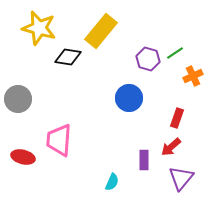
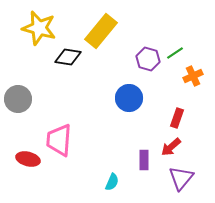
red ellipse: moved 5 px right, 2 px down
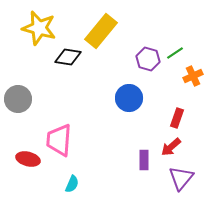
cyan semicircle: moved 40 px left, 2 px down
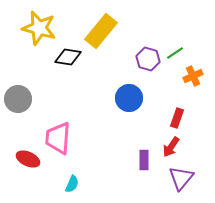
pink trapezoid: moved 1 px left, 2 px up
red arrow: rotated 15 degrees counterclockwise
red ellipse: rotated 10 degrees clockwise
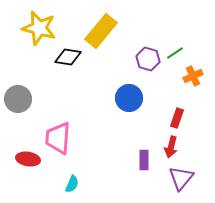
red arrow: rotated 20 degrees counterclockwise
red ellipse: rotated 15 degrees counterclockwise
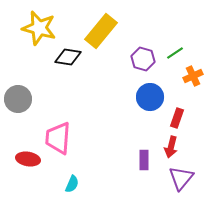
purple hexagon: moved 5 px left
blue circle: moved 21 px right, 1 px up
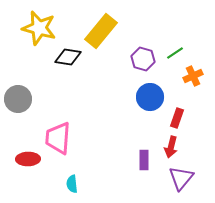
red ellipse: rotated 10 degrees counterclockwise
cyan semicircle: rotated 150 degrees clockwise
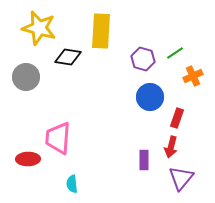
yellow rectangle: rotated 36 degrees counterclockwise
gray circle: moved 8 px right, 22 px up
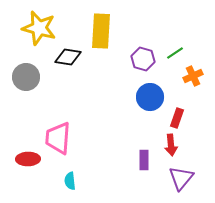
red arrow: moved 2 px up; rotated 20 degrees counterclockwise
cyan semicircle: moved 2 px left, 3 px up
